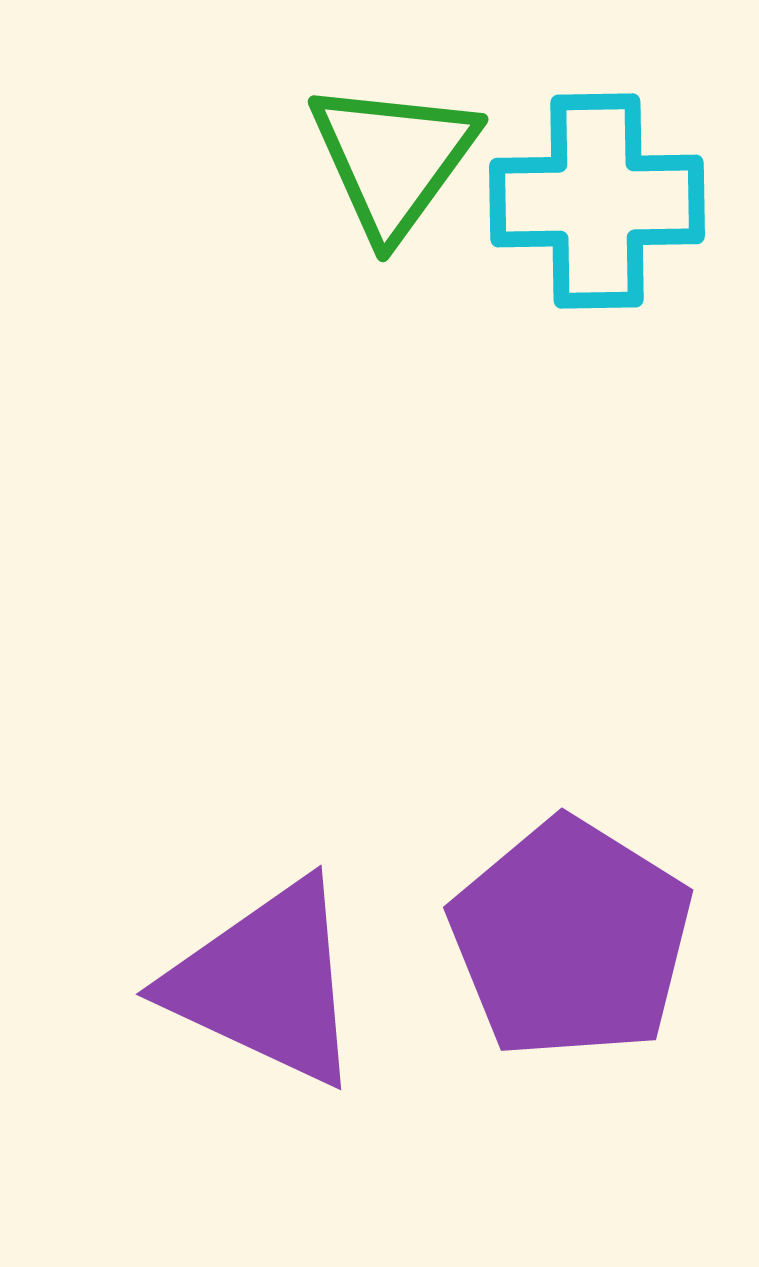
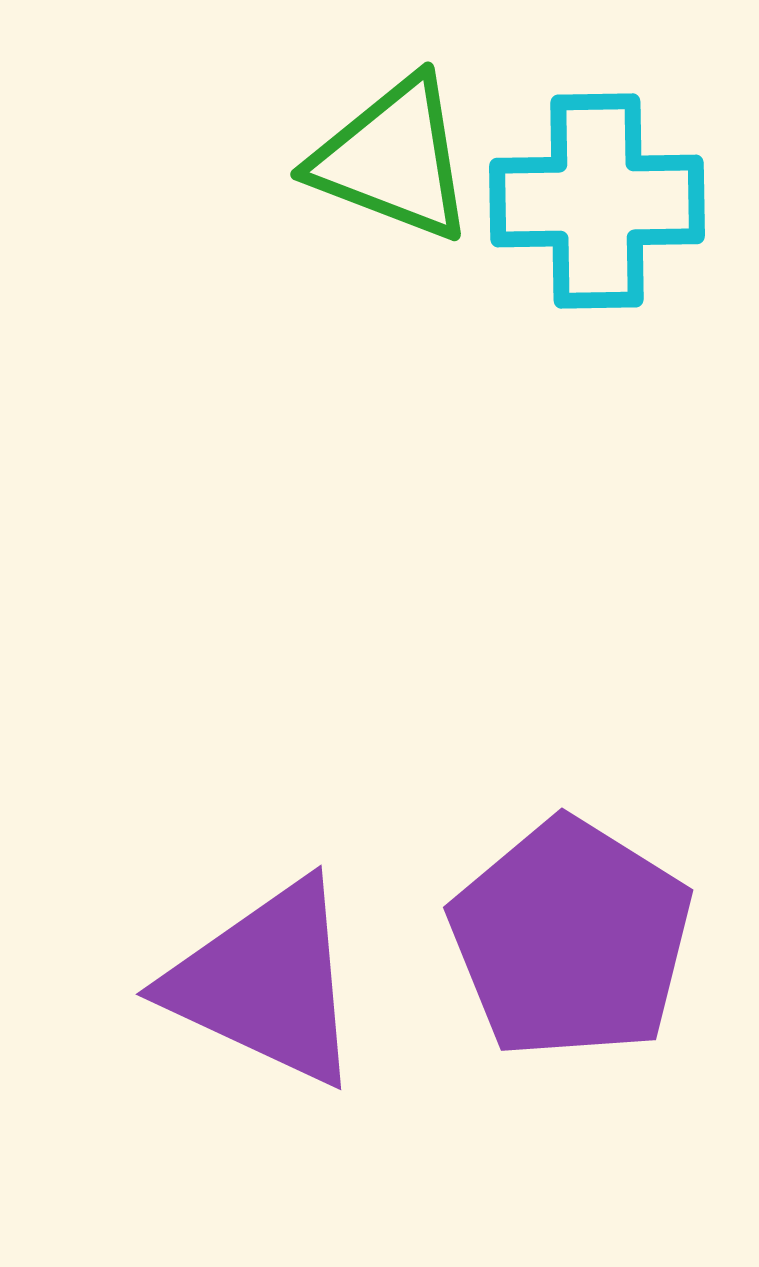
green triangle: rotated 45 degrees counterclockwise
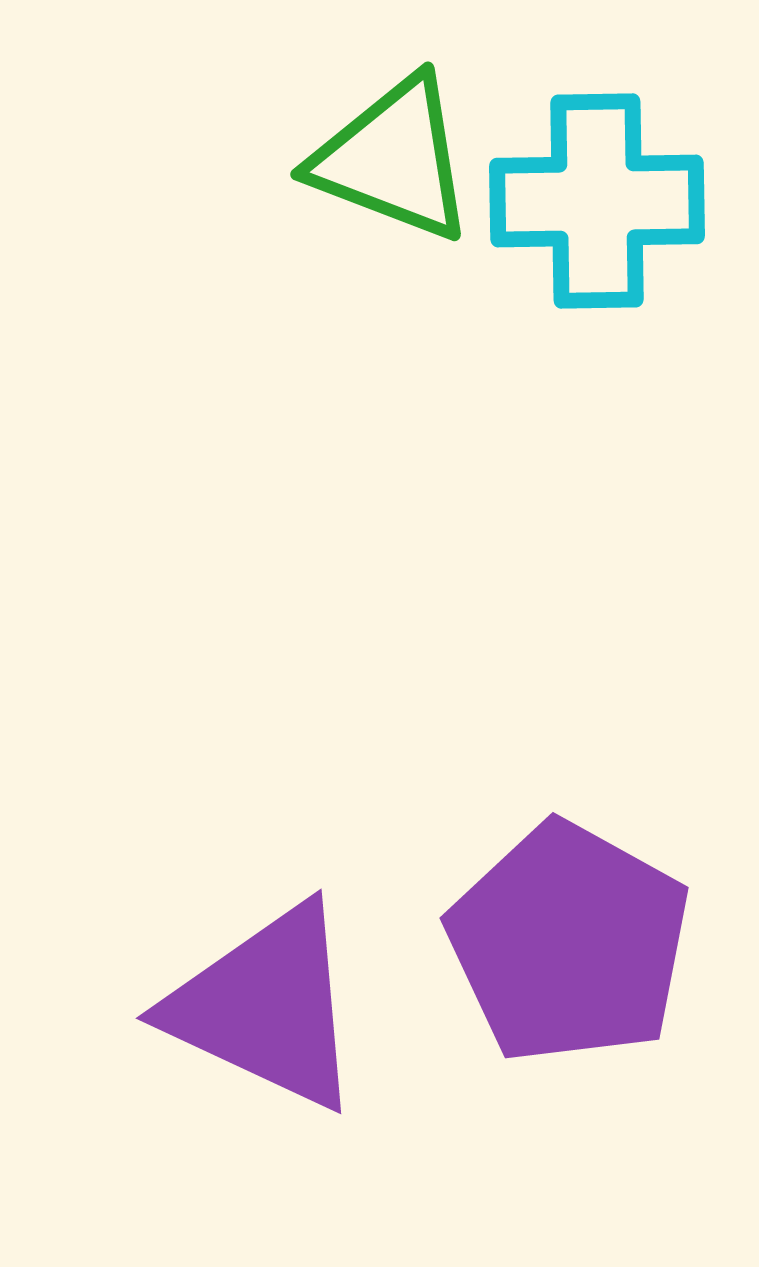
purple pentagon: moved 2 px left, 4 px down; rotated 3 degrees counterclockwise
purple triangle: moved 24 px down
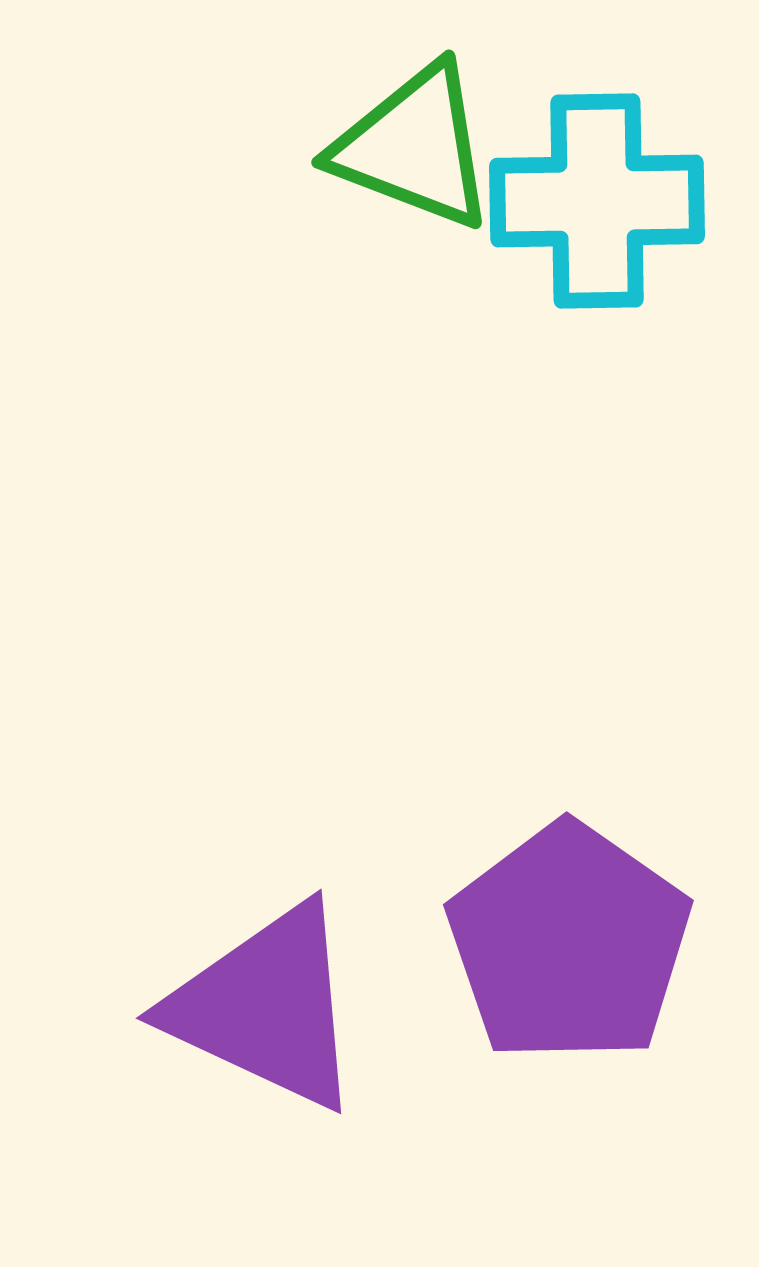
green triangle: moved 21 px right, 12 px up
purple pentagon: rotated 6 degrees clockwise
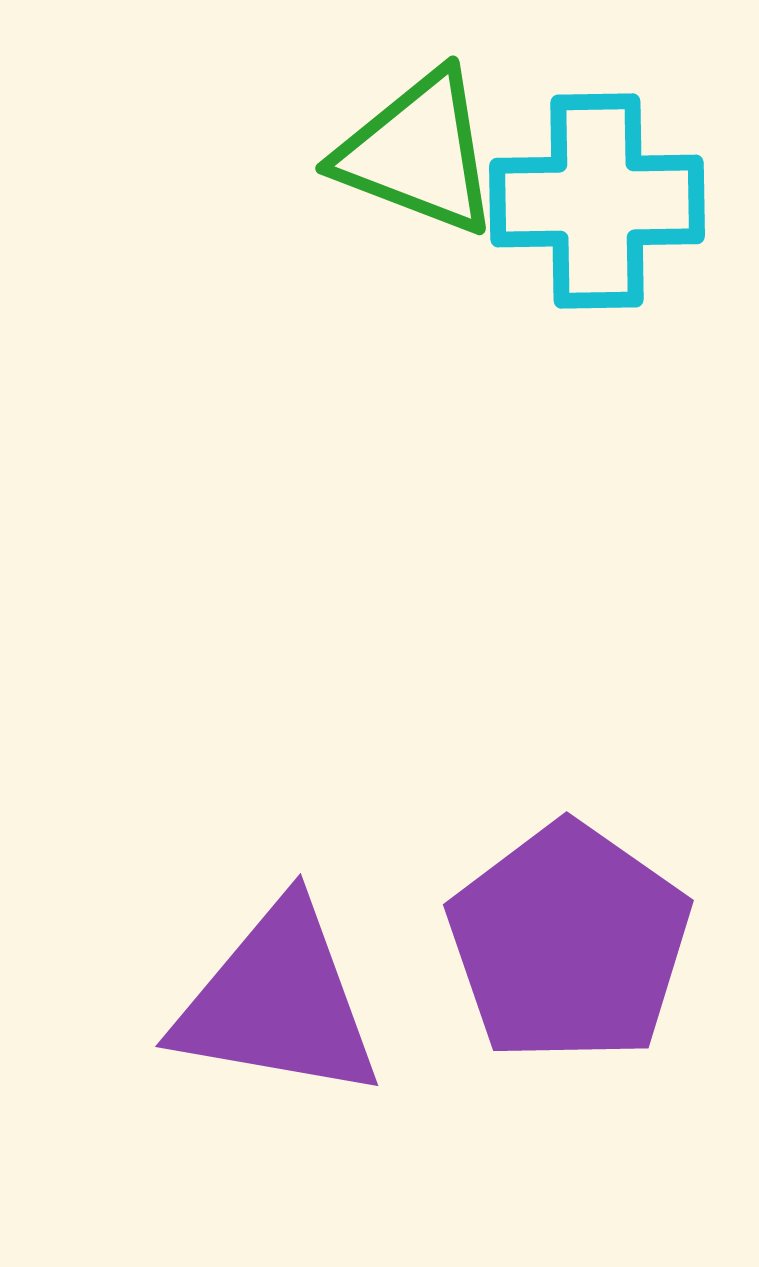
green triangle: moved 4 px right, 6 px down
purple triangle: moved 12 px right, 5 px up; rotated 15 degrees counterclockwise
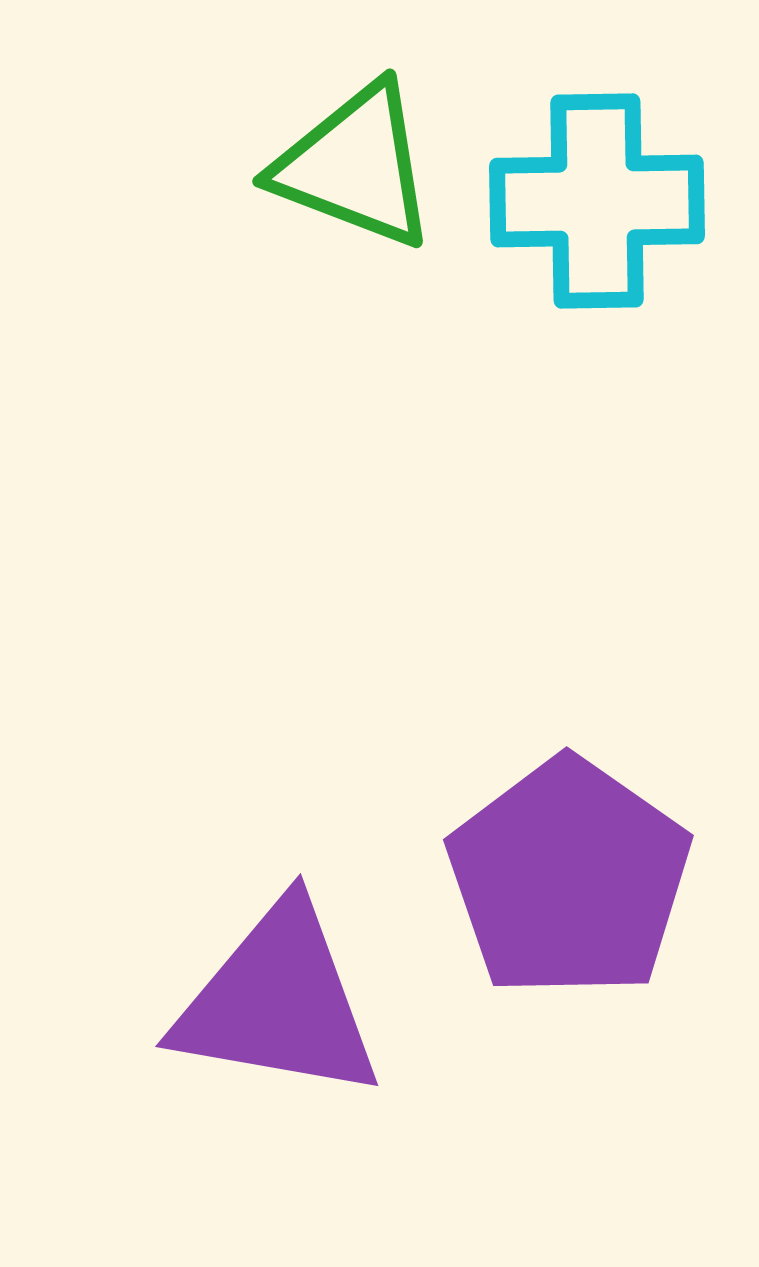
green triangle: moved 63 px left, 13 px down
purple pentagon: moved 65 px up
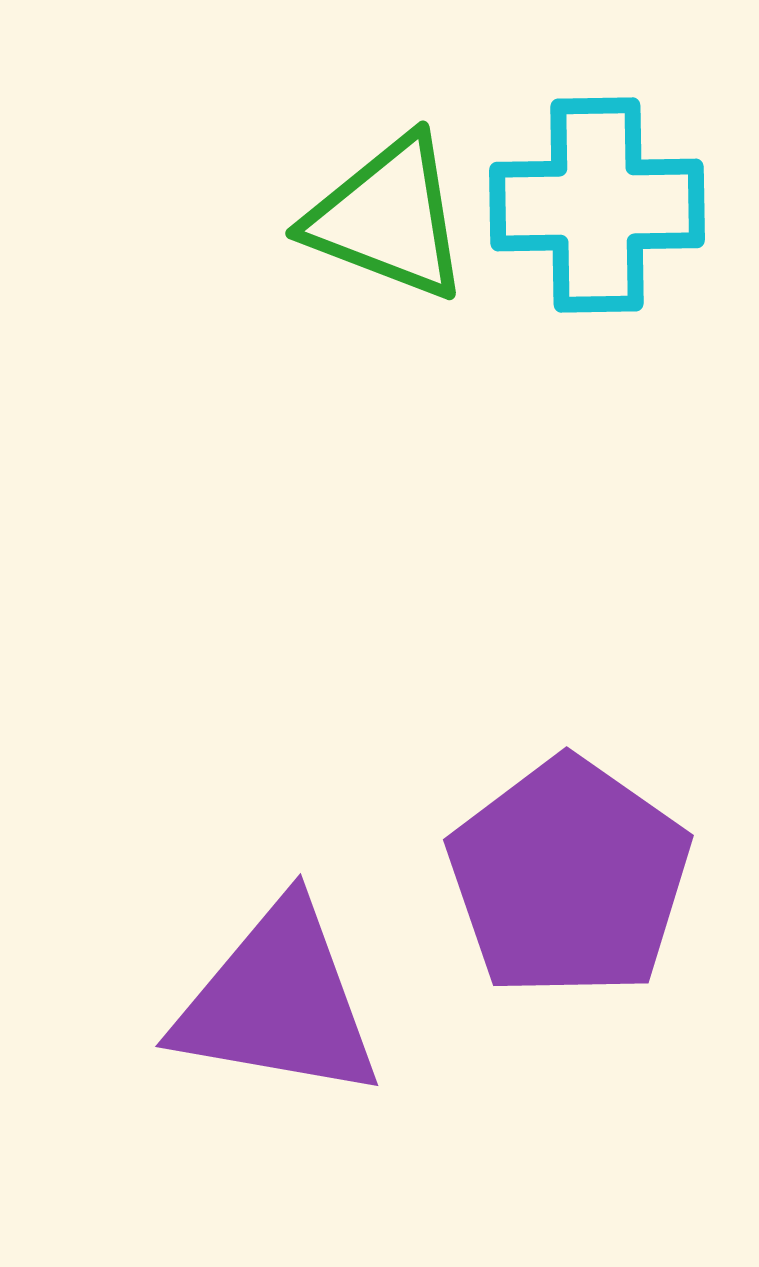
green triangle: moved 33 px right, 52 px down
cyan cross: moved 4 px down
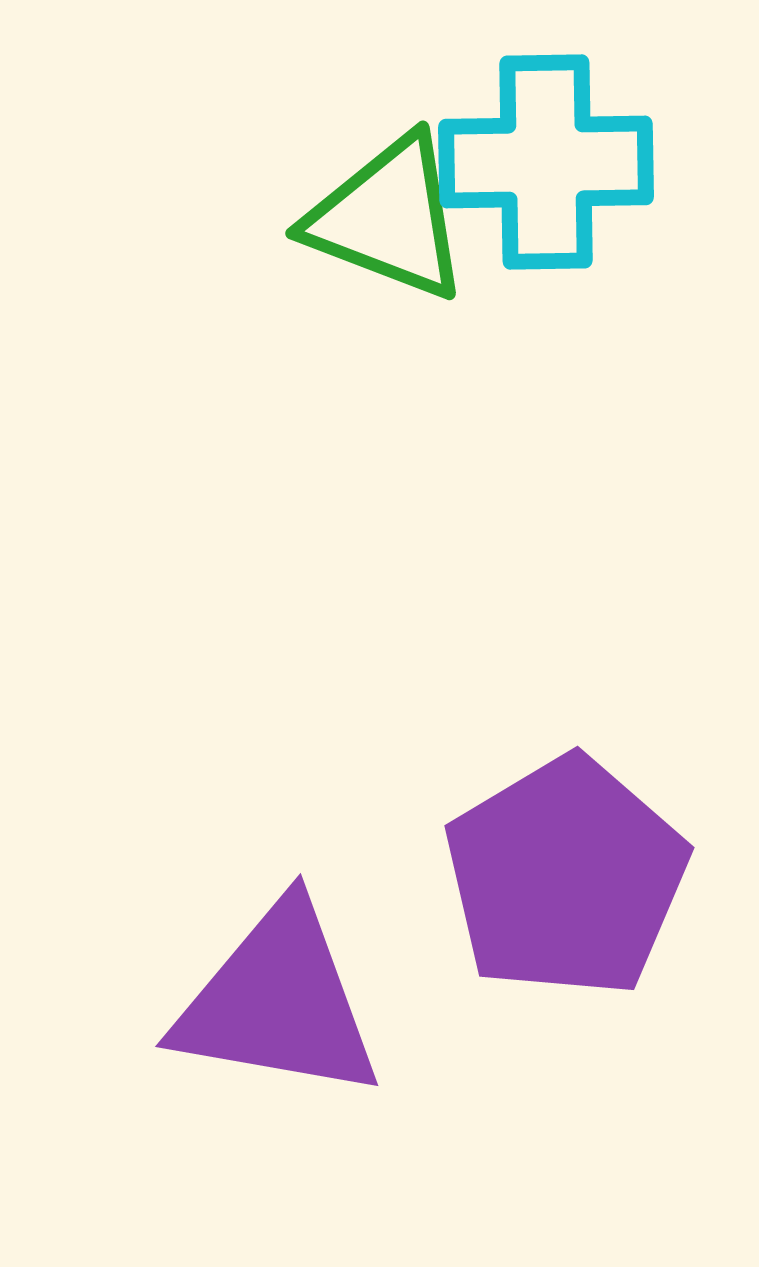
cyan cross: moved 51 px left, 43 px up
purple pentagon: moved 3 px left, 1 px up; rotated 6 degrees clockwise
